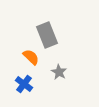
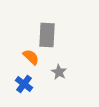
gray rectangle: rotated 25 degrees clockwise
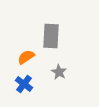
gray rectangle: moved 4 px right, 1 px down
orange semicircle: moved 5 px left; rotated 78 degrees counterclockwise
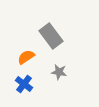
gray rectangle: rotated 40 degrees counterclockwise
gray star: rotated 21 degrees counterclockwise
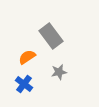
orange semicircle: moved 1 px right
gray star: rotated 21 degrees counterclockwise
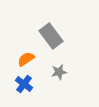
orange semicircle: moved 1 px left, 2 px down
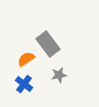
gray rectangle: moved 3 px left, 8 px down
gray star: moved 3 px down
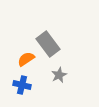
gray star: rotated 14 degrees counterclockwise
blue cross: moved 2 px left, 1 px down; rotated 24 degrees counterclockwise
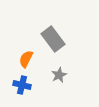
gray rectangle: moved 5 px right, 5 px up
orange semicircle: rotated 30 degrees counterclockwise
